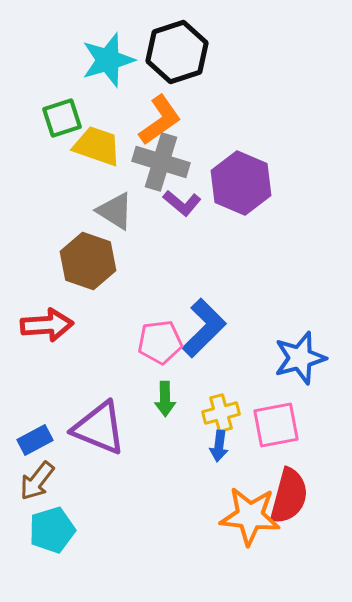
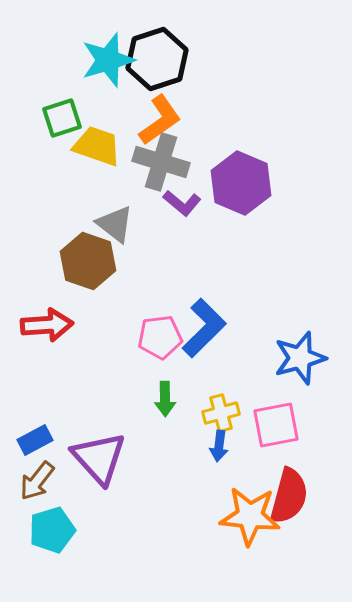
black hexagon: moved 20 px left, 7 px down
gray triangle: moved 13 px down; rotated 6 degrees clockwise
pink pentagon: moved 5 px up
purple triangle: moved 30 px down; rotated 26 degrees clockwise
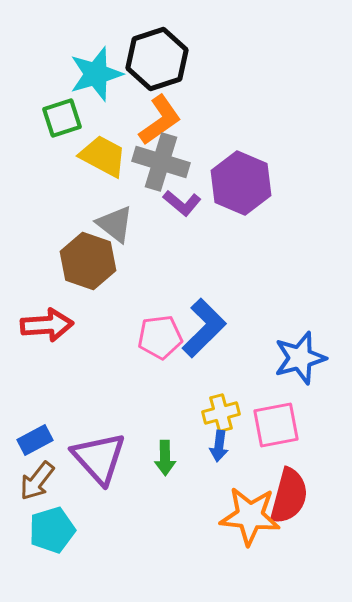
cyan star: moved 12 px left, 14 px down
yellow trapezoid: moved 6 px right, 10 px down; rotated 9 degrees clockwise
green arrow: moved 59 px down
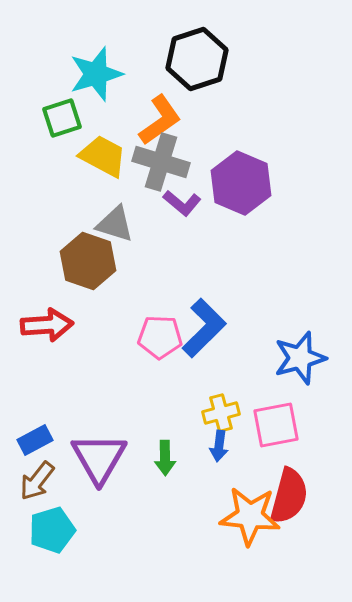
black hexagon: moved 40 px right
gray triangle: rotated 21 degrees counterclockwise
pink pentagon: rotated 9 degrees clockwise
purple triangle: rotated 12 degrees clockwise
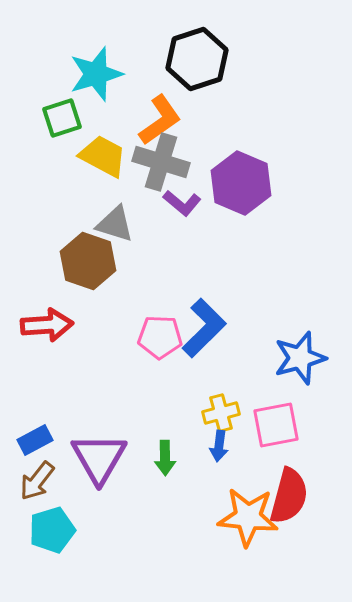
orange star: moved 2 px left, 1 px down
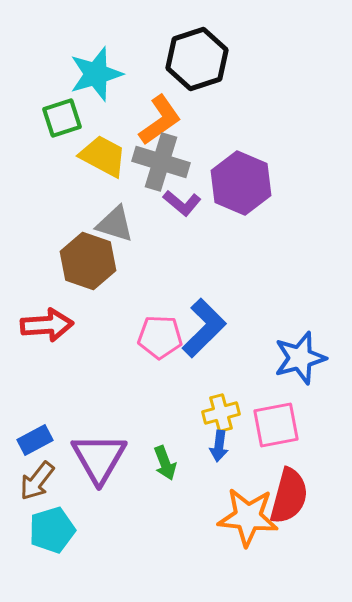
green arrow: moved 5 px down; rotated 20 degrees counterclockwise
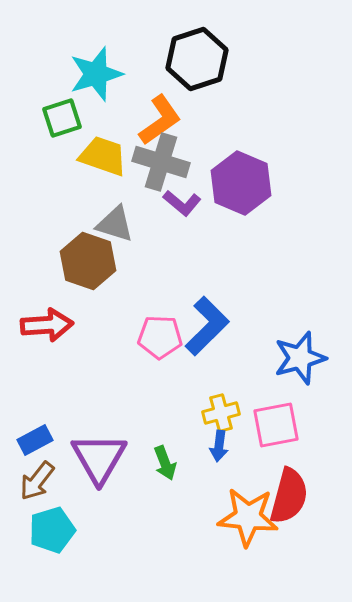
yellow trapezoid: rotated 9 degrees counterclockwise
blue L-shape: moved 3 px right, 2 px up
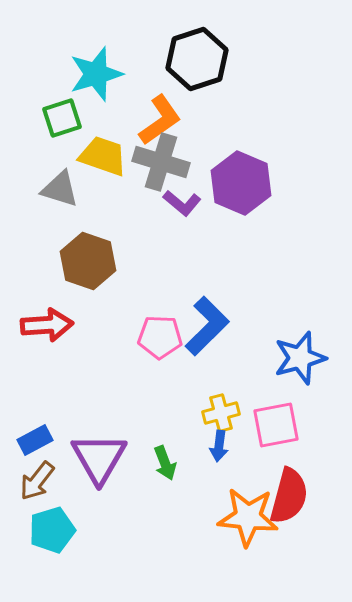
gray triangle: moved 55 px left, 35 px up
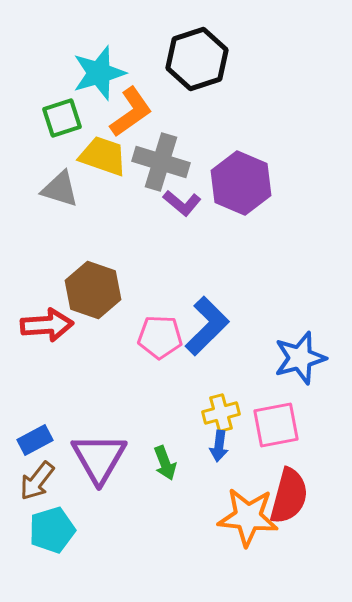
cyan star: moved 3 px right, 1 px up
orange L-shape: moved 29 px left, 8 px up
brown hexagon: moved 5 px right, 29 px down
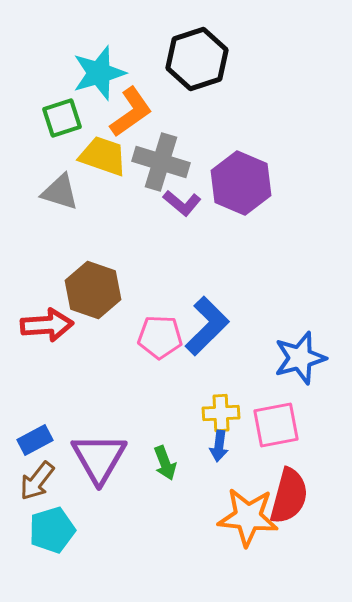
gray triangle: moved 3 px down
yellow cross: rotated 12 degrees clockwise
